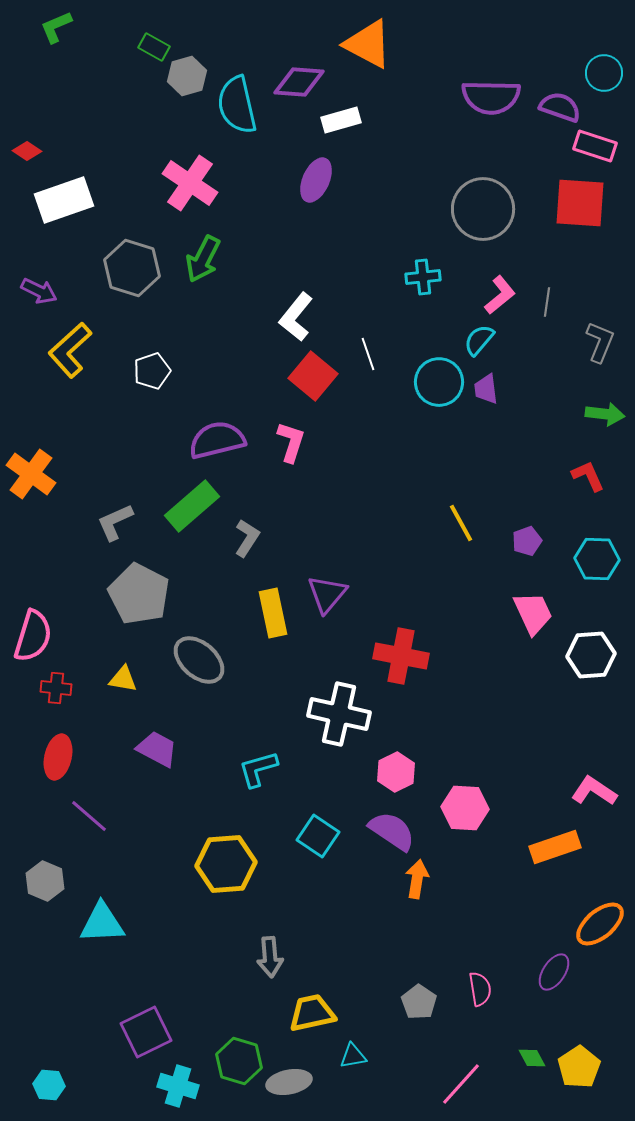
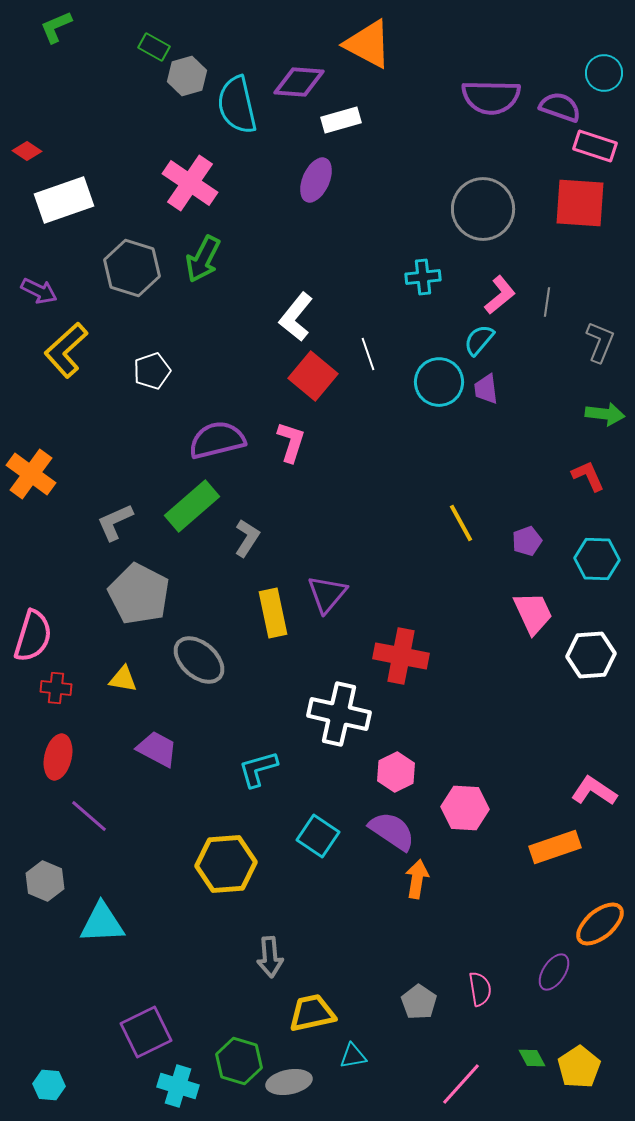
yellow L-shape at (70, 350): moved 4 px left
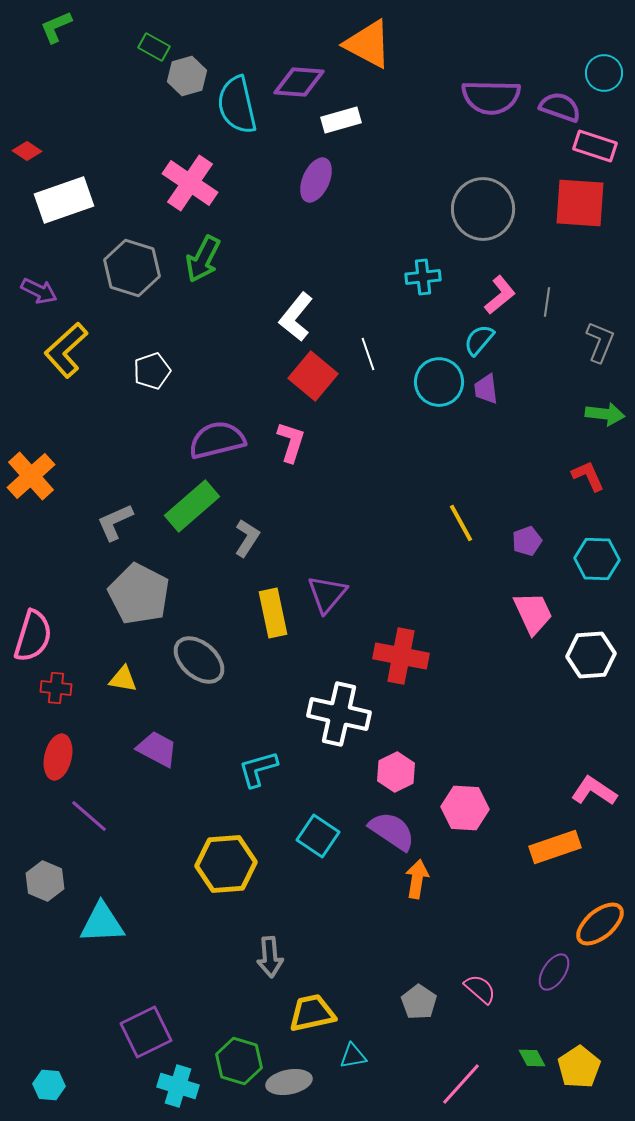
orange cross at (31, 474): moved 2 px down; rotated 12 degrees clockwise
pink semicircle at (480, 989): rotated 40 degrees counterclockwise
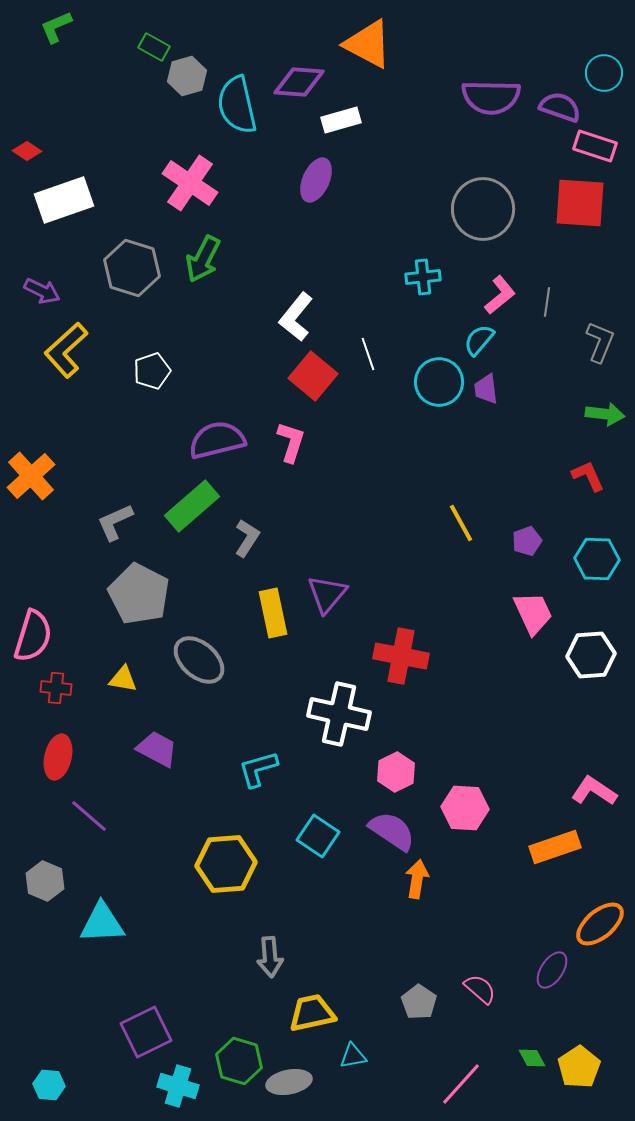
purple arrow at (39, 291): moved 3 px right
purple ellipse at (554, 972): moved 2 px left, 2 px up
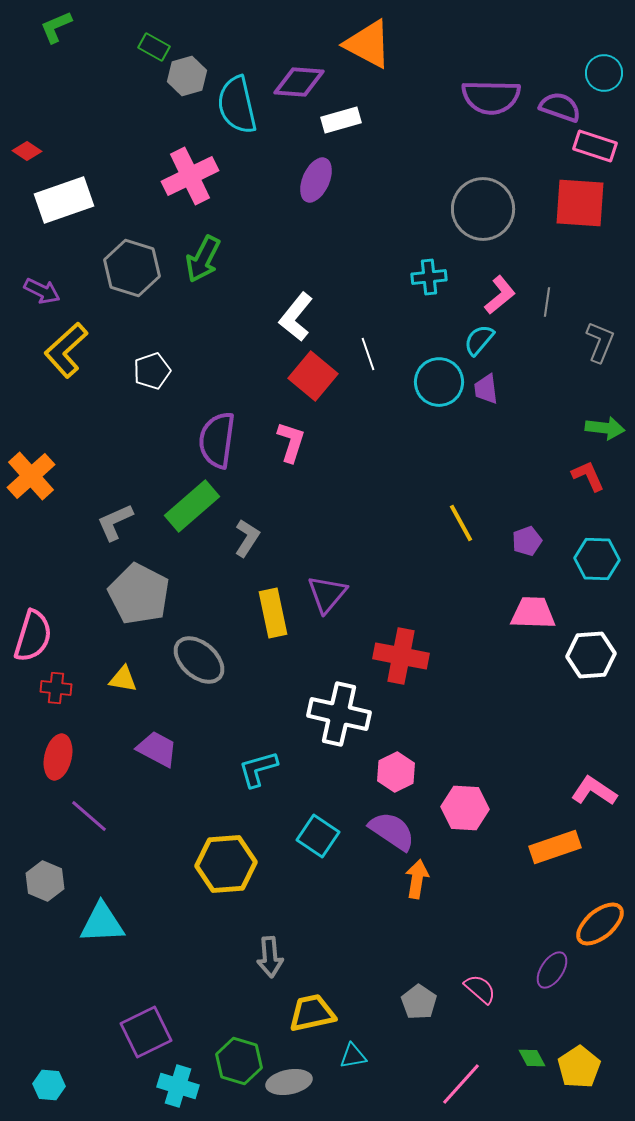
pink cross at (190, 183): moved 7 px up; rotated 30 degrees clockwise
cyan cross at (423, 277): moved 6 px right
green arrow at (605, 414): moved 14 px down
purple semicircle at (217, 440): rotated 68 degrees counterclockwise
pink trapezoid at (533, 613): rotated 63 degrees counterclockwise
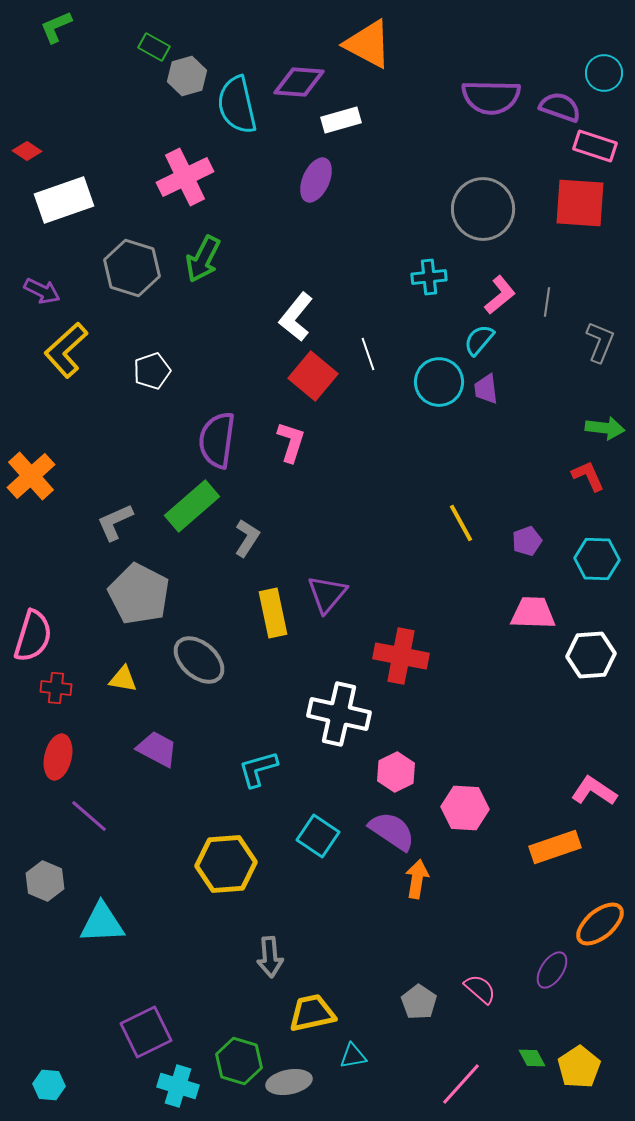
pink cross at (190, 176): moved 5 px left, 1 px down
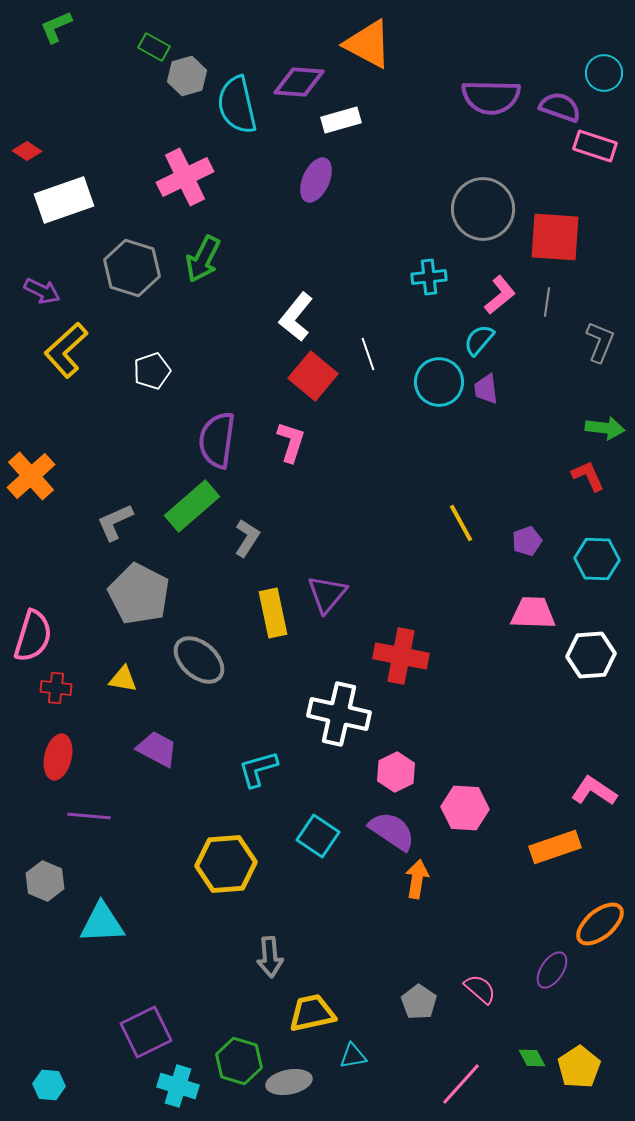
red square at (580, 203): moved 25 px left, 34 px down
purple line at (89, 816): rotated 36 degrees counterclockwise
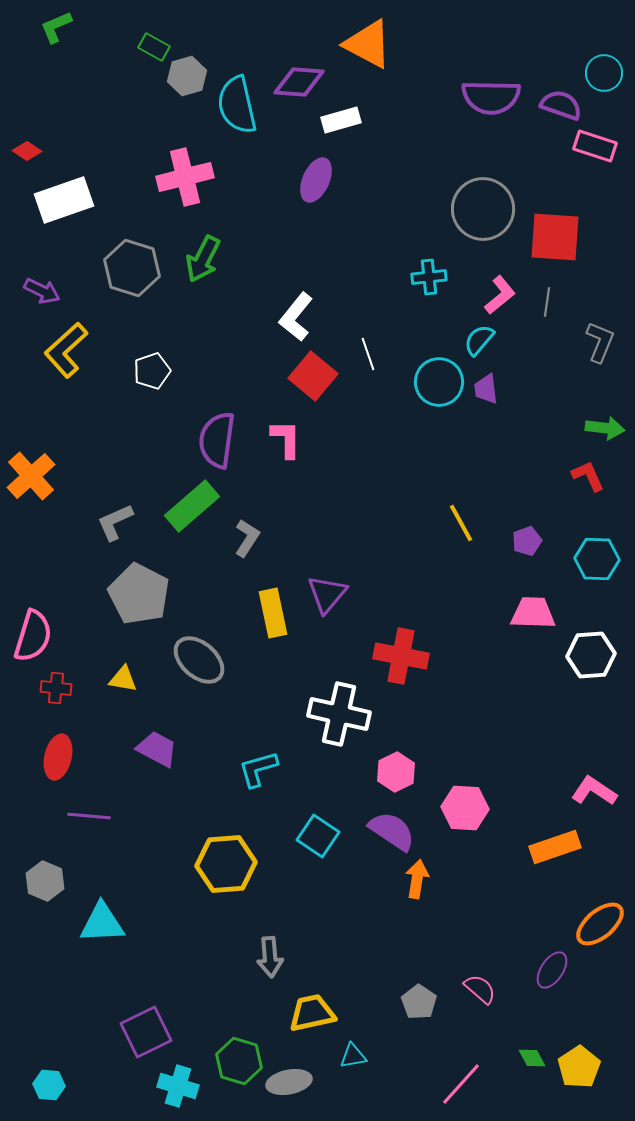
purple semicircle at (560, 107): moved 1 px right, 2 px up
pink cross at (185, 177): rotated 12 degrees clockwise
pink L-shape at (291, 442): moved 5 px left, 3 px up; rotated 18 degrees counterclockwise
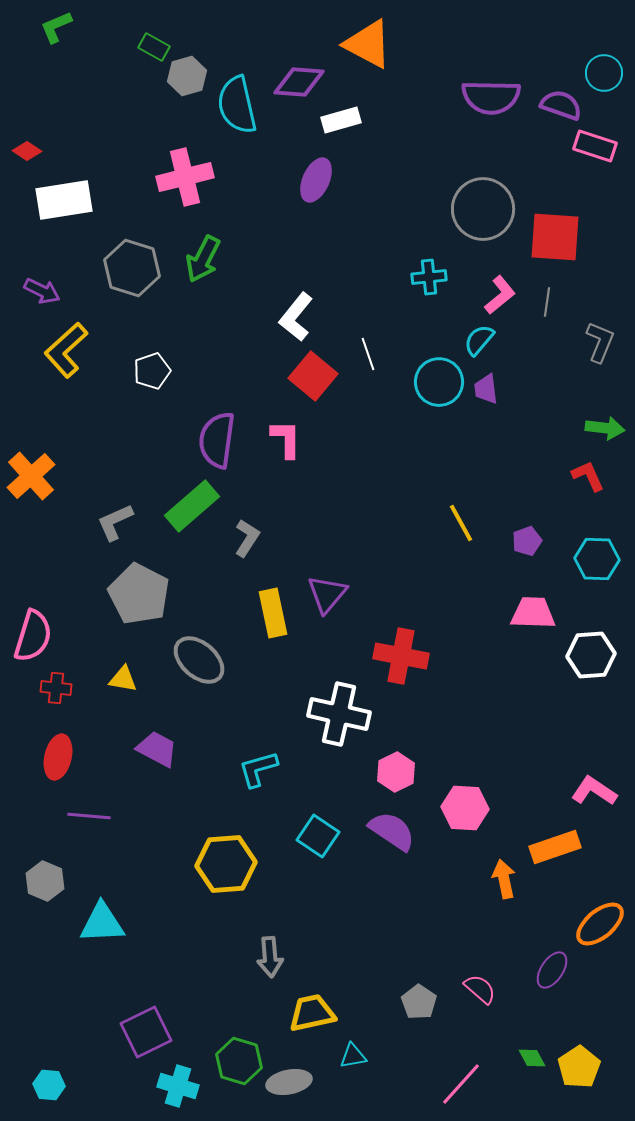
white rectangle at (64, 200): rotated 10 degrees clockwise
orange arrow at (417, 879): moved 87 px right; rotated 21 degrees counterclockwise
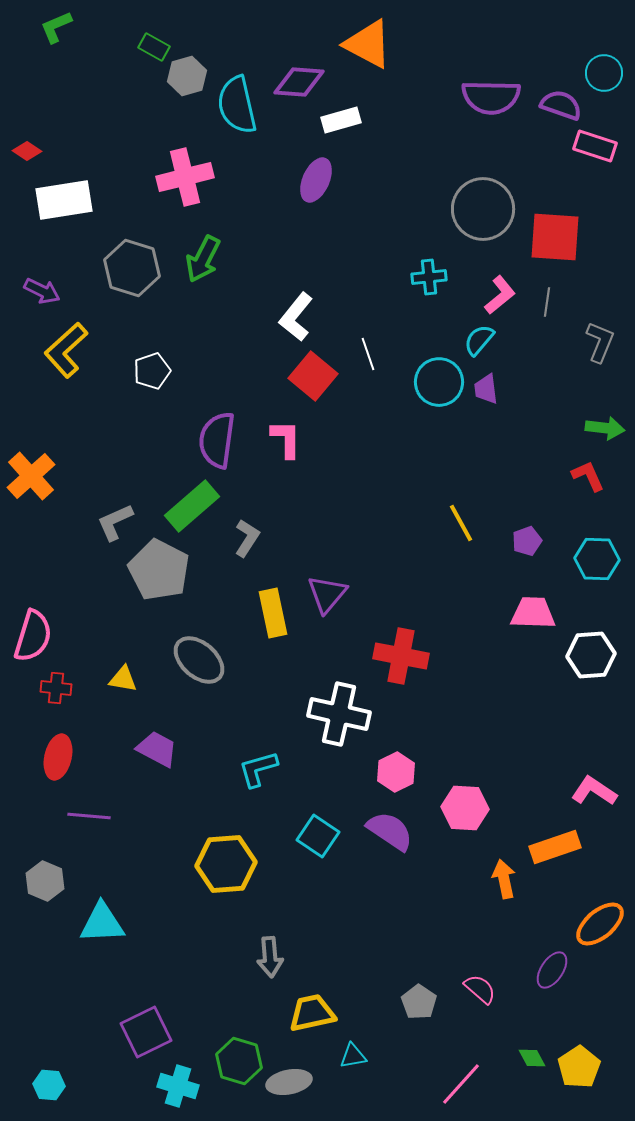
gray pentagon at (139, 594): moved 20 px right, 24 px up
purple semicircle at (392, 831): moved 2 px left
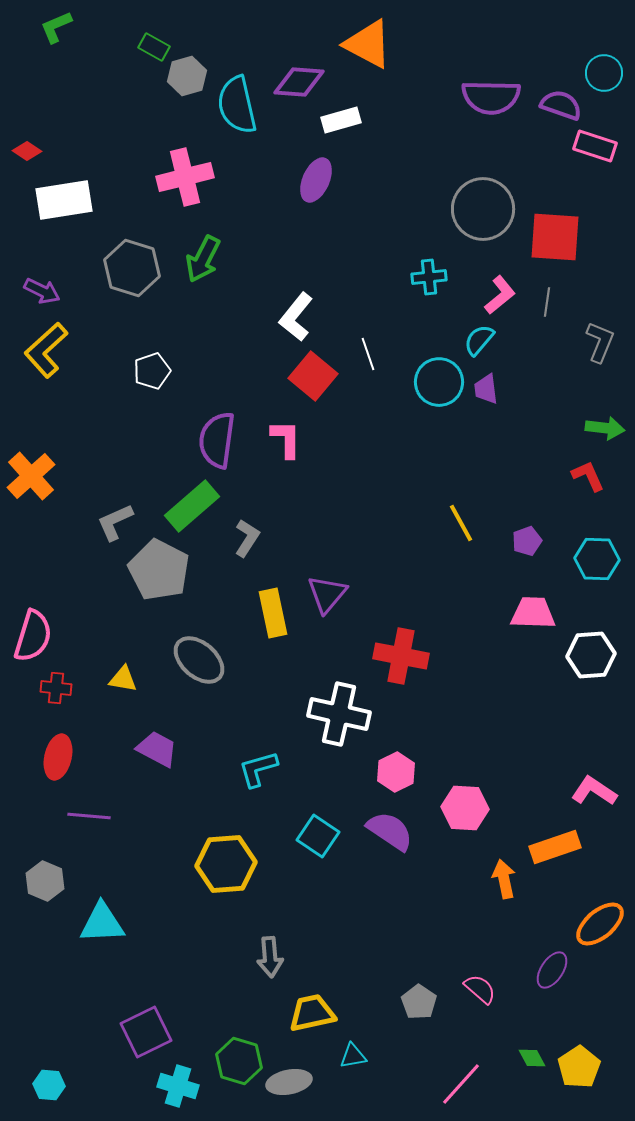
yellow L-shape at (66, 350): moved 20 px left
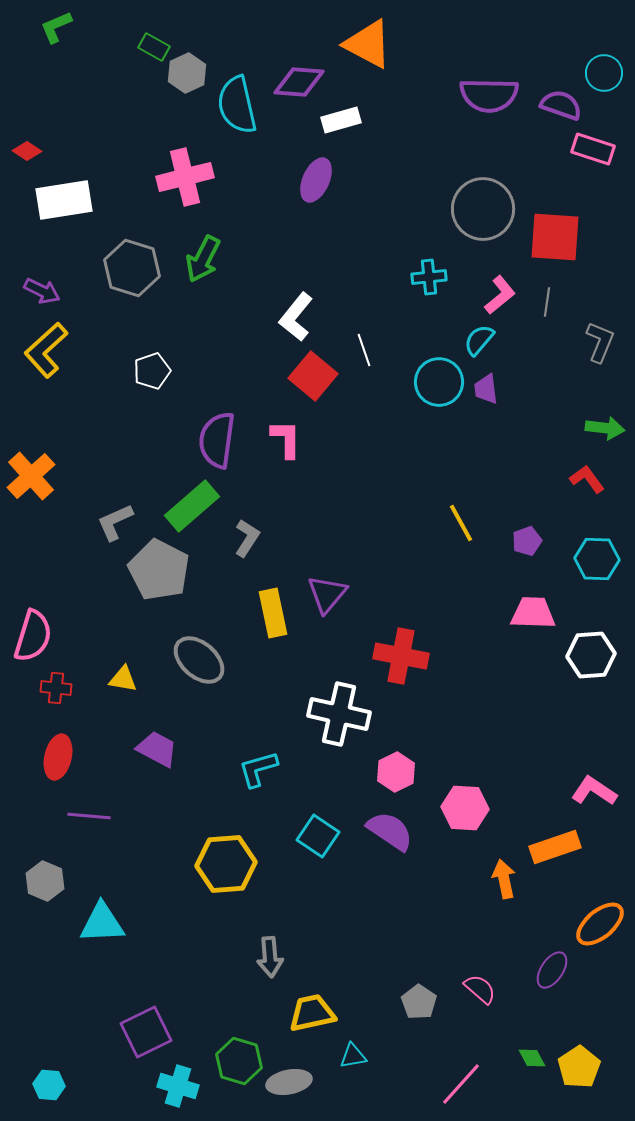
gray hexagon at (187, 76): moved 3 px up; rotated 9 degrees counterclockwise
purple semicircle at (491, 97): moved 2 px left, 2 px up
pink rectangle at (595, 146): moved 2 px left, 3 px down
white line at (368, 354): moved 4 px left, 4 px up
red L-shape at (588, 476): moved 1 px left, 3 px down; rotated 12 degrees counterclockwise
